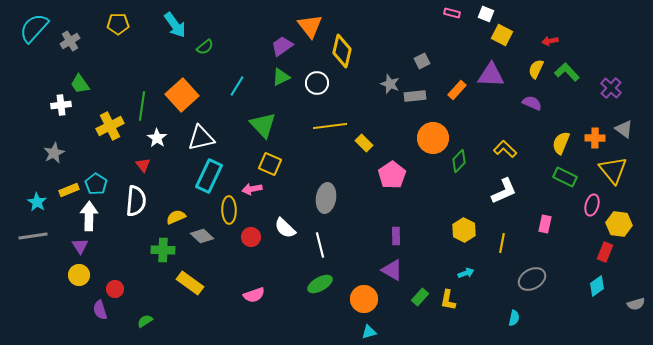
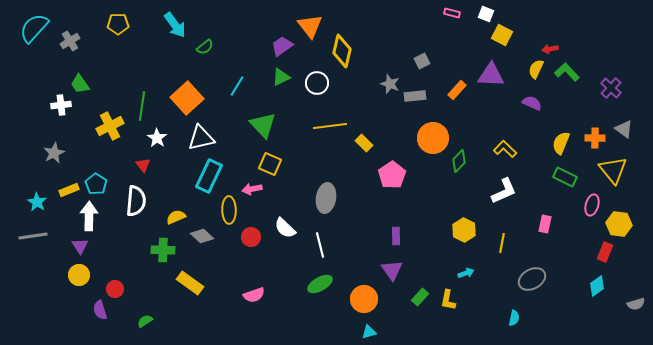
red arrow at (550, 41): moved 8 px down
orange square at (182, 95): moved 5 px right, 3 px down
purple triangle at (392, 270): rotated 25 degrees clockwise
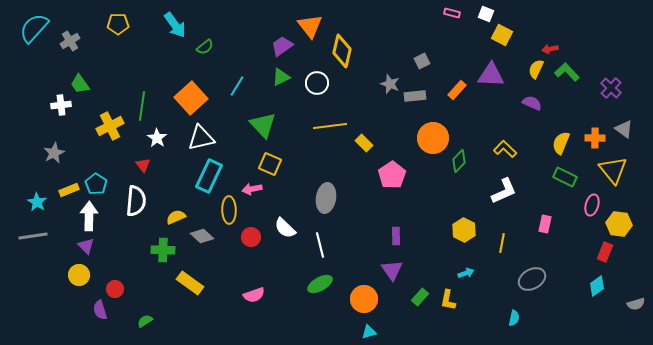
orange square at (187, 98): moved 4 px right
purple triangle at (80, 246): moved 6 px right; rotated 12 degrees counterclockwise
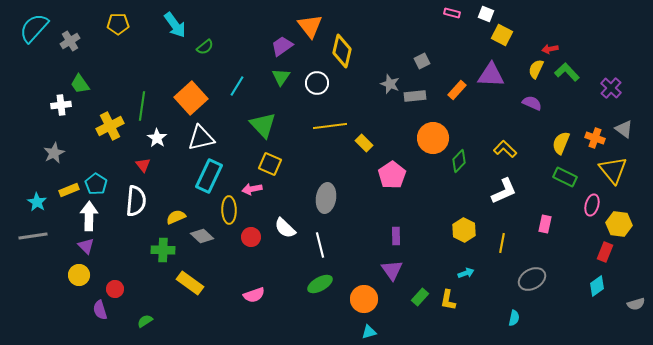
green triangle at (281, 77): rotated 30 degrees counterclockwise
orange cross at (595, 138): rotated 18 degrees clockwise
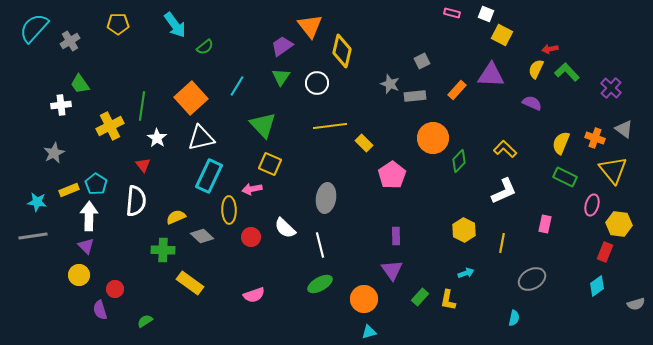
cyan star at (37, 202): rotated 24 degrees counterclockwise
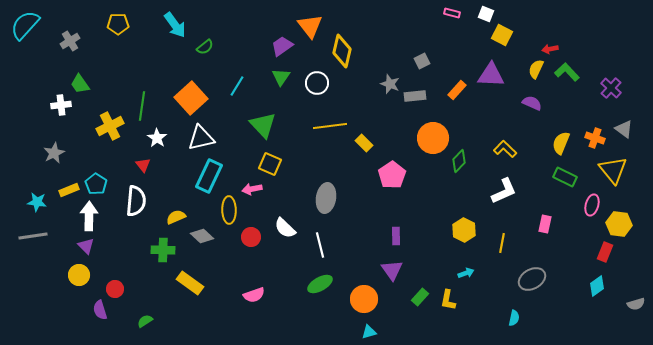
cyan semicircle at (34, 28): moved 9 px left, 3 px up
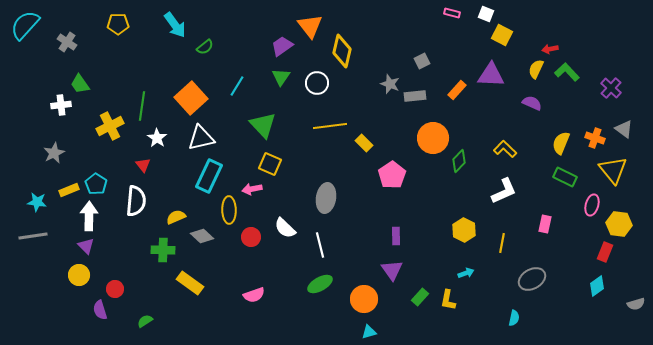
gray cross at (70, 41): moved 3 px left, 1 px down; rotated 24 degrees counterclockwise
